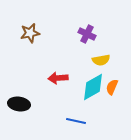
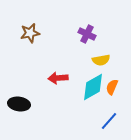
blue line: moved 33 px right; rotated 60 degrees counterclockwise
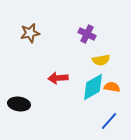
orange semicircle: rotated 77 degrees clockwise
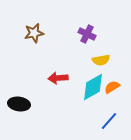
brown star: moved 4 px right
orange semicircle: rotated 42 degrees counterclockwise
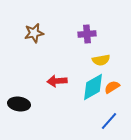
purple cross: rotated 30 degrees counterclockwise
red arrow: moved 1 px left, 3 px down
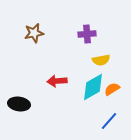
orange semicircle: moved 2 px down
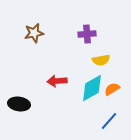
cyan diamond: moved 1 px left, 1 px down
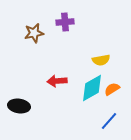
purple cross: moved 22 px left, 12 px up
black ellipse: moved 2 px down
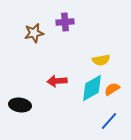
black ellipse: moved 1 px right, 1 px up
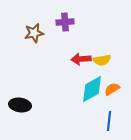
yellow semicircle: moved 1 px right
red arrow: moved 24 px right, 22 px up
cyan diamond: moved 1 px down
blue line: rotated 36 degrees counterclockwise
